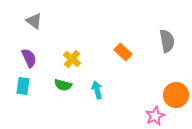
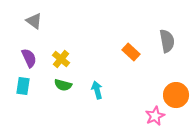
orange rectangle: moved 8 px right
yellow cross: moved 11 px left
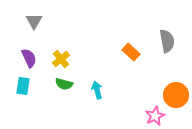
gray triangle: rotated 24 degrees clockwise
yellow cross: rotated 12 degrees clockwise
green semicircle: moved 1 px right, 1 px up
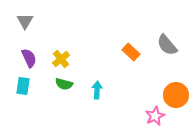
gray triangle: moved 9 px left
gray semicircle: moved 4 px down; rotated 150 degrees clockwise
cyan arrow: rotated 18 degrees clockwise
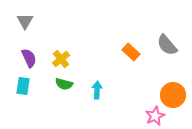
orange circle: moved 3 px left
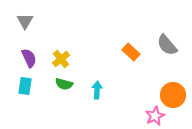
cyan rectangle: moved 2 px right
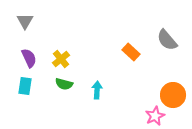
gray semicircle: moved 5 px up
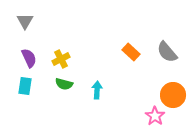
gray semicircle: moved 12 px down
yellow cross: rotated 12 degrees clockwise
pink star: rotated 12 degrees counterclockwise
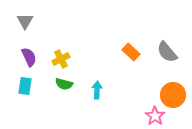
purple semicircle: moved 1 px up
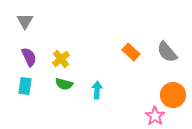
yellow cross: rotated 12 degrees counterclockwise
